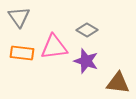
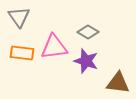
gray diamond: moved 1 px right, 2 px down
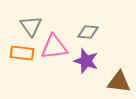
gray triangle: moved 12 px right, 9 px down
gray diamond: rotated 25 degrees counterclockwise
brown triangle: moved 1 px right, 1 px up
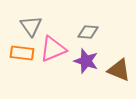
pink triangle: moved 1 px left, 2 px down; rotated 16 degrees counterclockwise
brown triangle: moved 12 px up; rotated 15 degrees clockwise
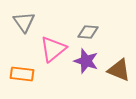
gray triangle: moved 7 px left, 4 px up
pink triangle: rotated 16 degrees counterclockwise
orange rectangle: moved 21 px down
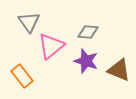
gray triangle: moved 5 px right
pink triangle: moved 2 px left, 3 px up
orange rectangle: moved 2 px down; rotated 45 degrees clockwise
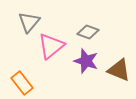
gray triangle: rotated 15 degrees clockwise
gray diamond: rotated 15 degrees clockwise
orange rectangle: moved 7 px down
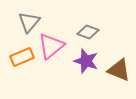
orange rectangle: moved 26 px up; rotated 75 degrees counterclockwise
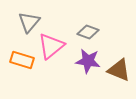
orange rectangle: moved 3 px down; rotated 40 degrees clockwise
purple star: moved 2 px right; rotated 10 degrees counterclockwise
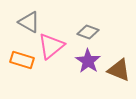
gray triangle: rotated 40 degrees counterclockwise
purple star: rotated 25 degrees clockwise
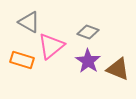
brown triangle: moved 1 px left, 1 px up
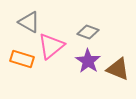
orange rectangle: moved 1 px up
